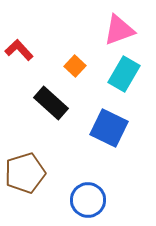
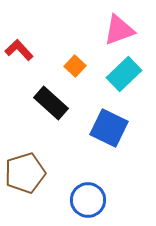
cyan rectangle: rotated 16 degrees clockwise
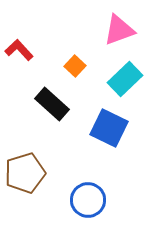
cyan rectangle: moved 1 px right, 5 px down
black rectangle: moved 1 px right, 1 px down
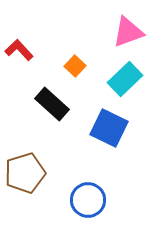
pink triangle: moved 9 px right, 2 px down
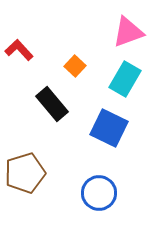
cyan rectangle: rotated 16 degrees counterclockwise
black rectangle: rotated 8 degrees clockwise
blue circle: moved 11 px right, 7 px up
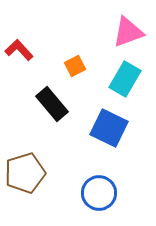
orange square: rotated 20 degrees clockwise
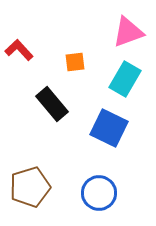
orange square: moved 4 px up; rotated 20 degrees clockwise
brown pentagon: moved 5 px right, 14 px down
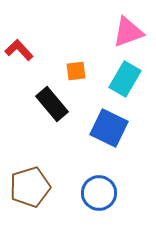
orange square: moved 1 px right, 9 px down
